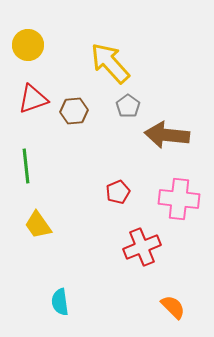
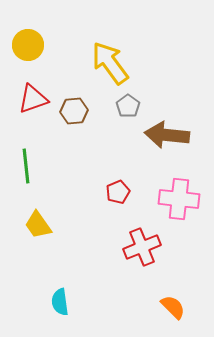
yellow arrow: rotated 6 degrees clockwise
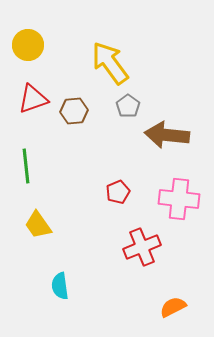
cyan semicircle: moved 16 px up
orange semicircle: rotated 72 degrees counterclockwise
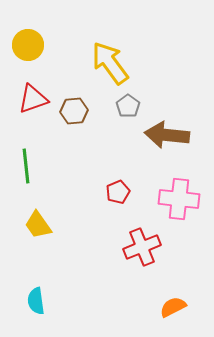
cyan semicircle: moved 24 px left, 15 px down
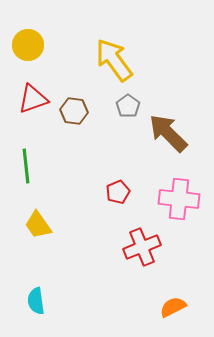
yellow arrow: moved 4 px right, 3 px up
brown hexagon: rotated 12 degrees clockwise
brown arrow: moved 1 px right, 2 px up; rotated 39 degrees clockwise
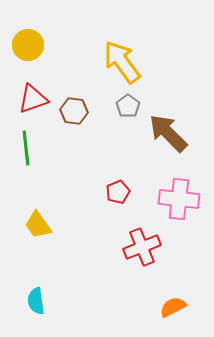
yellow arrow: moved 8 px right, 2 px down
green line: moved 18 px up
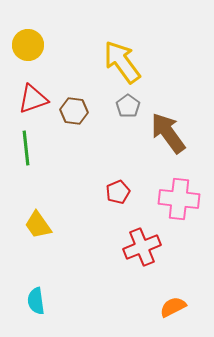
brown arrow: rotated 9 degrees clockwise
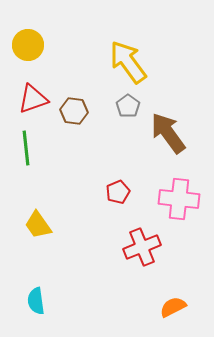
yellow arrow: moved 6 px right
